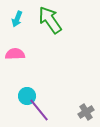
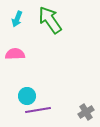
purple line: moved 1 px left; rotated 60 degrees counterclockwise
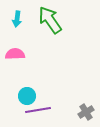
cyan arrow: rotated 14 degrees counterclockwise
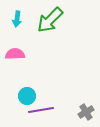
green arrow: rotated 100 degrees counterclockwise
purple line: moved 3 px right
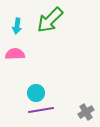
cyan arrow: moved 7 px down
cyan circle: moved 9 px right, 3 px up
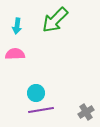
green arrow: moved 5 px right
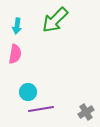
pink semicircle: rotated 102 degrees clockwise
cyan circle: moved 8 px left, 1 px up
purple line: moved 1 px up
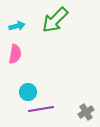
cyan arrow: rotated 112 degrees counterclockwise
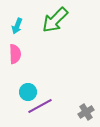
cyan arrow: rotated 126 degrees clockwise
pink semicircle: rotated 12 degrees counterclockwise
purple line: moved 1 px left, 3 px up; rotated 20 degrees counterclockwise
